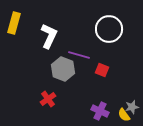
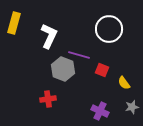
red cross: rotated 28 degrees clockwise
yellow semicircle: moved 32 px up
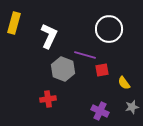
purple line: moved 6 px right
red square: rotated 32 degrees counterclockwise
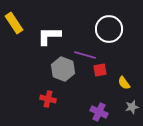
yellow rectangle: rotated 50 degrees counterclockwise
white L-shape: rotated 115 degrees counterclockwise
red square: moved 2 px left
red cross: rotated 21 degrees clockwise
purple cross: moved 1 px left, 1 px down
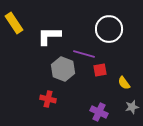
purple line: moved 1 px left, 1 px up
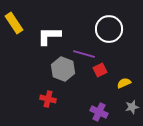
red square: rotated 16 degrees counterclockwise
yellow semicircle: rotated 104 degrees clockwise
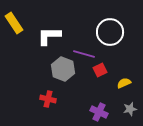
white circle: moved 1 px right, 3 px down
gray star: moved 2 px left, 2 px down
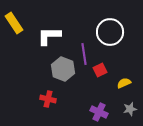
purple line: rotated 65 degrees clockwise
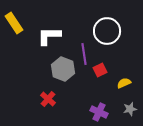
white circle: moved 3 px left, 1 px up
red cross: rotated 28 degrees clockwise
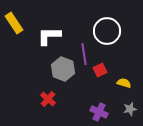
yellow semicircle: rotated 40 degrees clockwise
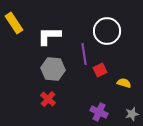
gray hexagon: moved 10 px left; rotated 15 degrees counterclockwise
gray star: moved 2 px right, 5 px down
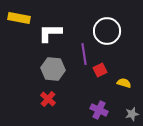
yellow rectangle: moved 5 px right, 5 px up; rotated 45 degrees counterclockwise
white L-shape: moved 1 px right, 3 px up
purple cross: moved 2 px up
